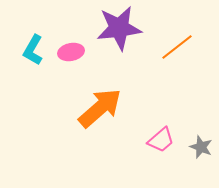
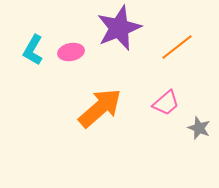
purple star: rotated 15 degrees counterclockwise
pink trapezoid: moved 5 px right, 37 px up
gray star: moved 2 px left, 19 px up
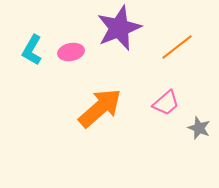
cyan L-shape: moved 1 px left
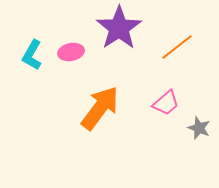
purple star: rotated 12 degrees counterclockwise
cyan L-shape: moved 5 px down
orange arrow: rotated 12 degrees counterclockwise
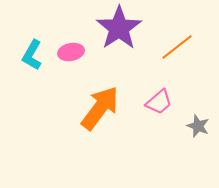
pink trapezoid: moved 7 px left, 1 px up
gray star: moved 1 px left, 2 px up
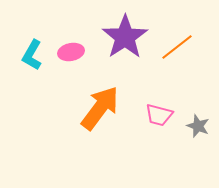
purple star: moved 6 px right, 9 px down
pink trapezoid: moved 13 px down; rotated 56 degrees clockwise
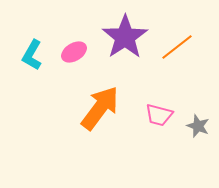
pink ellipse: moved 3 px right; rotated 20 degrees counterclockwise
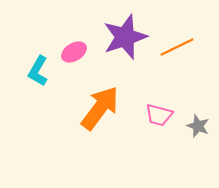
purple star: rotated 15 degrees clockwise
orange line: rotated 12 degrees clockwise
cyan L-shape: moved 6 px right, 16 px down
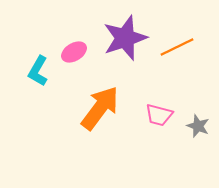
purple star: moved 1 px down
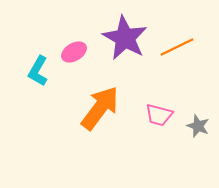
purple star: rotated 24 degrees counterclockwise
